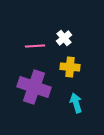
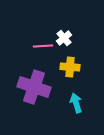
pink line: moved 8 px right
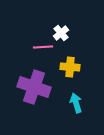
white cross: moved 3 px left, 5 px up
pink line: moved 1 px down
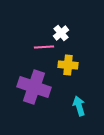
pink line: moved 1 px right
yellow cross: moved 2 px left, 2 px up
cyan arrow: moved 3 px right, 3 px down
